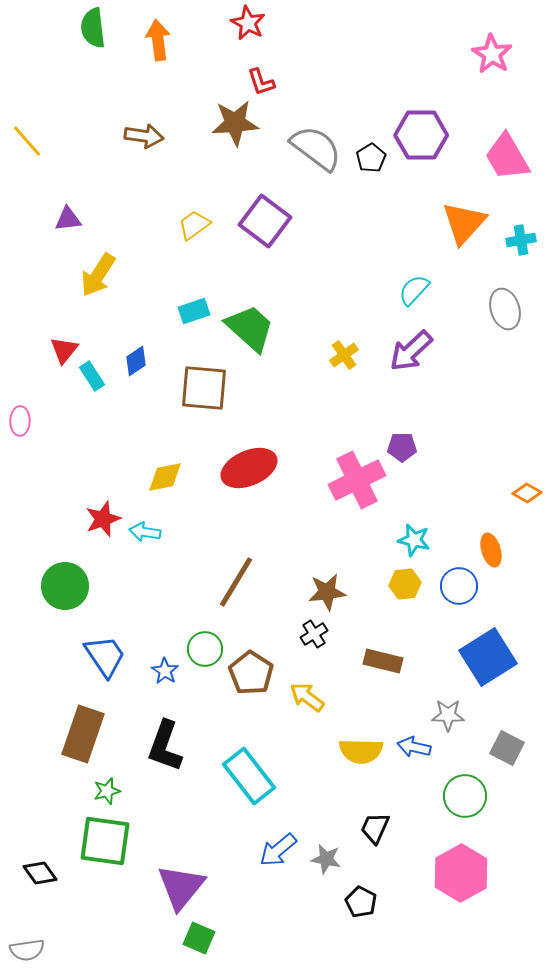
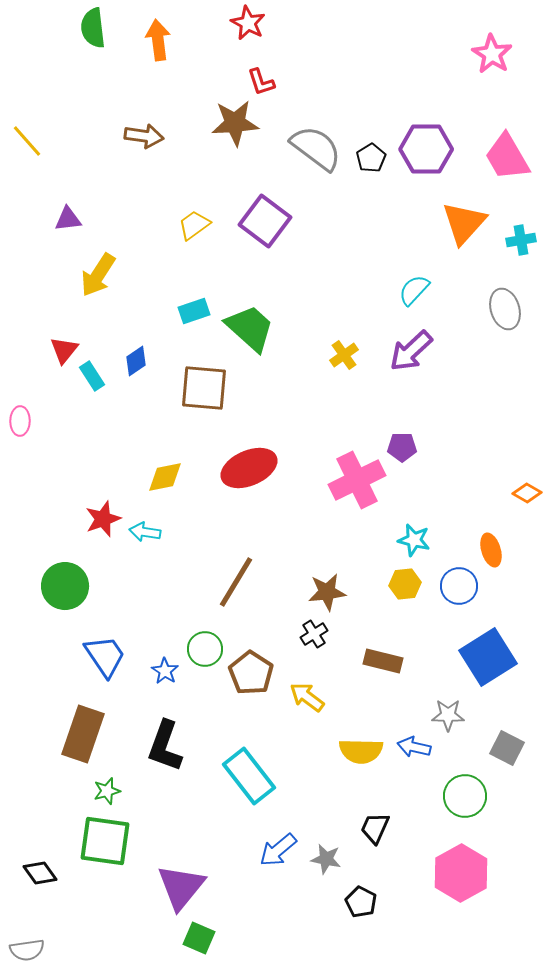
purple hexagon at (421, 135): moved 5 px right, 14 px down
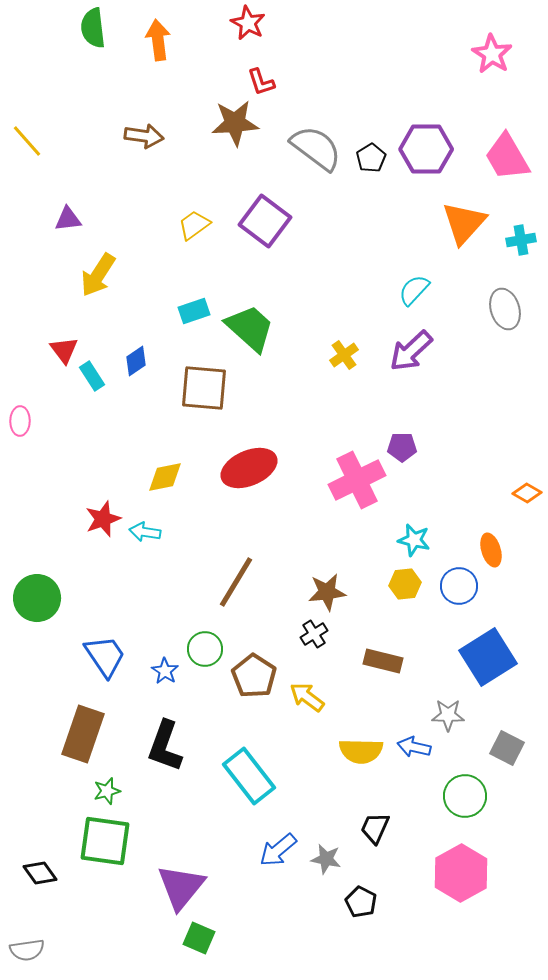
red triangle at (64, 350): rotated 16 degrees counterclockwise
green circle at (65, 586): moved 28 px left, 12 px down
brown pentagon at (251, 673): moved 3 px right, 3 px down
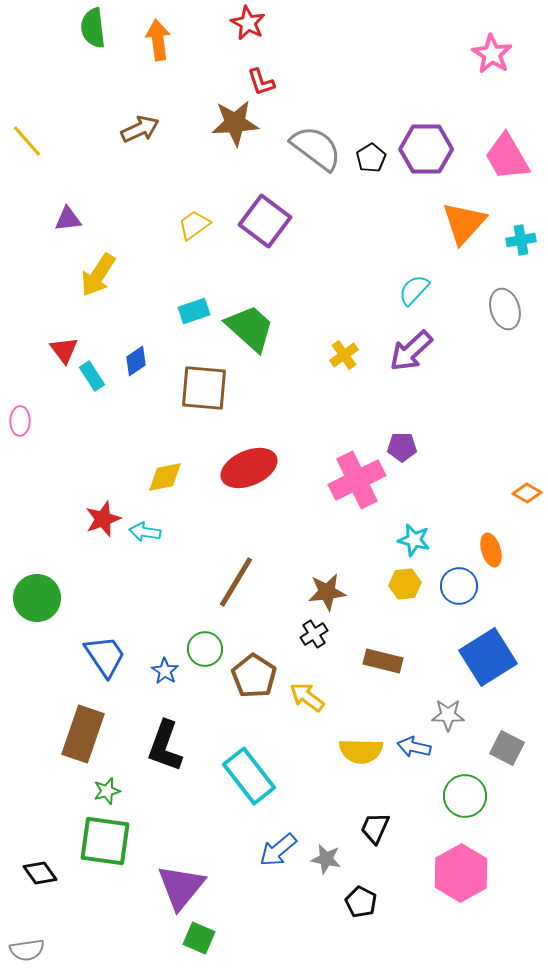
brown arrow at (144, 136): moved 4 px left, 7 px up; rotated 33 degrees counterclockwise
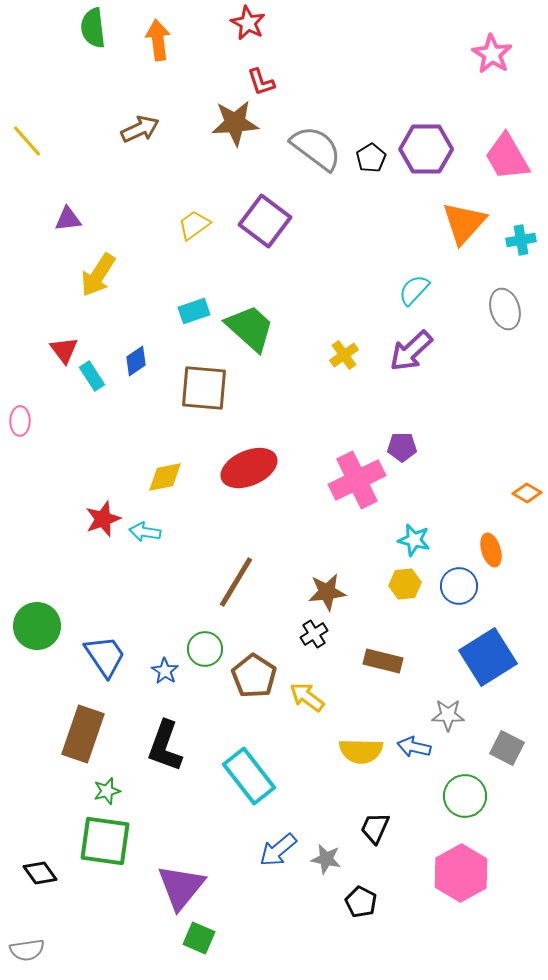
green circle at (37, 598): moved 28 px down
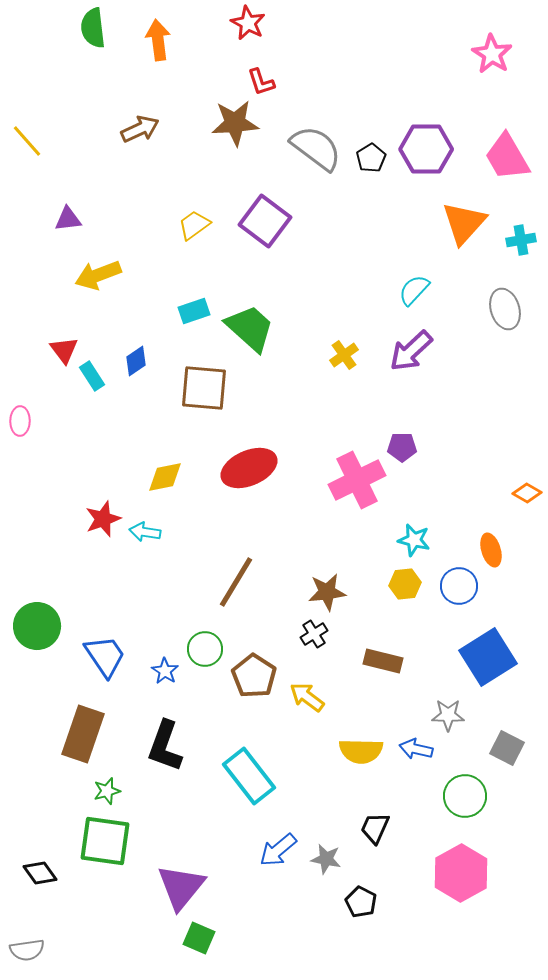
yellow arrow at (98, 275): rotated 36 degrees clockwise
blue arrow at (414, 747): moved 2 px right, 2 px down
